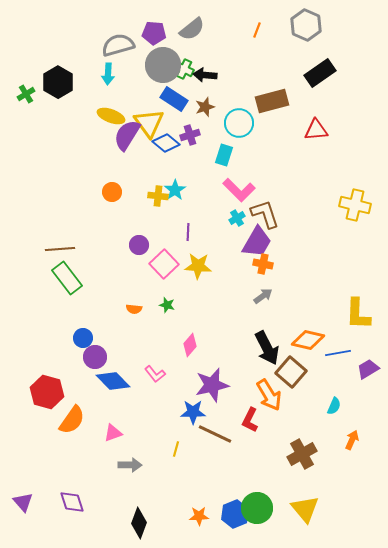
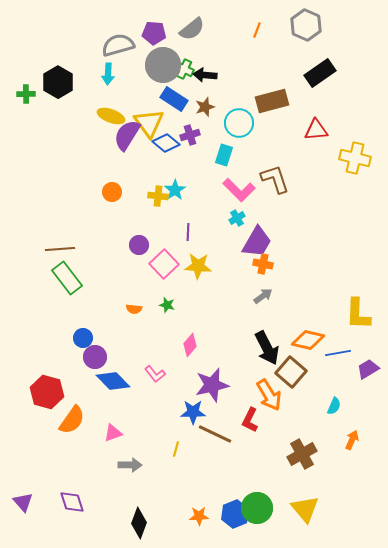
green cross at (26, 94): rotated 30 degrees clockwise
yellow cross at (355, 205): moved 47 px up
brown L-shape at (265, 214): moved 10 px right, 35 px up
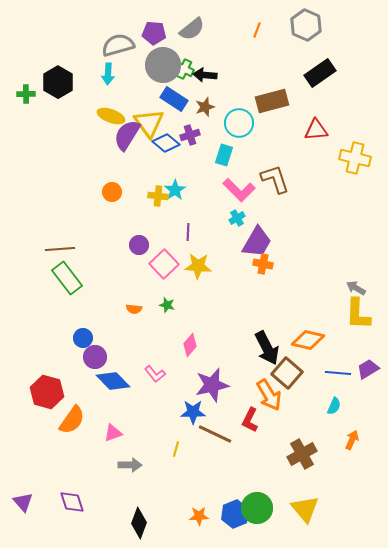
gray arrow at (263, 296): moved 93 px right, 8 px up; rotated 114 degrees counterclockwise
blue line at (338, 353): moved 20 px down; rotated 15 degrees clockwise
brown square at (291, 372): moved 4 px left, 1 px down
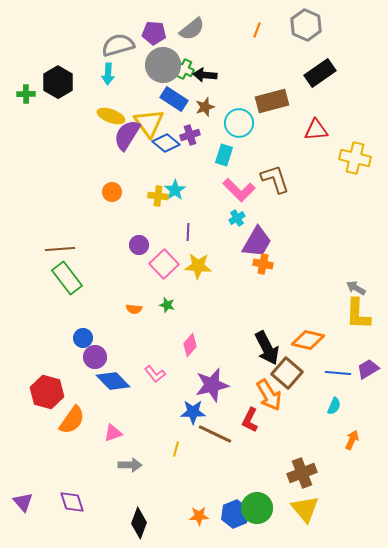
brown cross at (302, 454): moved 19 px down; rotated 8 degrees clockwise
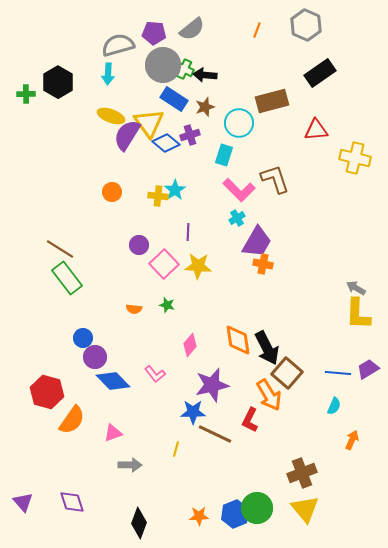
brown line at (60, 249): rotated 36 degrees clockwise
orange diamond at (308, 340): moved 70 px left; rotated 68 degrees clockwise
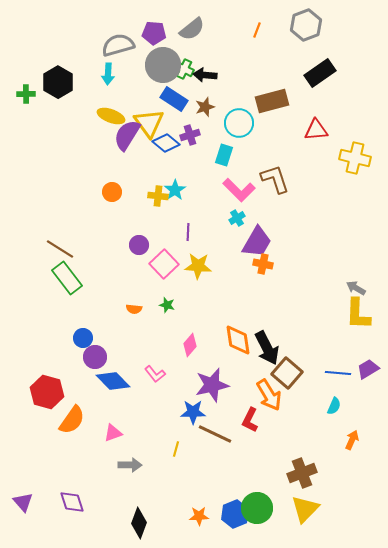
gray hexagon at (306, 25): rotated 16 degrees clockwise
yellow triangle at (305, 509): rotated 24 degrees clockwise
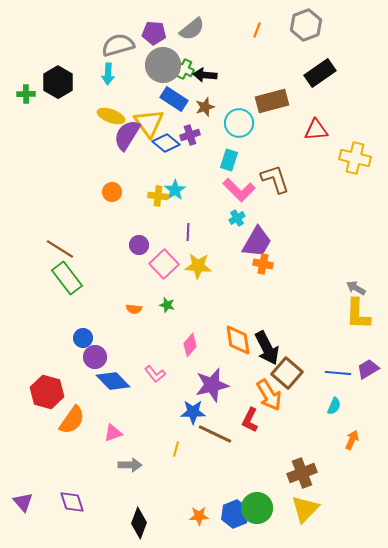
cyan rectangle at (224, 155): moved 5 px right, 5 px down
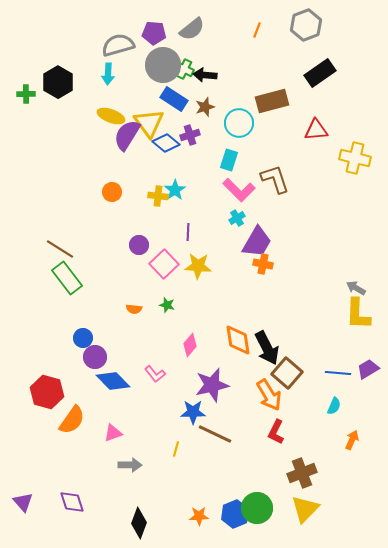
red L-shape at (250, 420): moved 26 px right, 12 px down
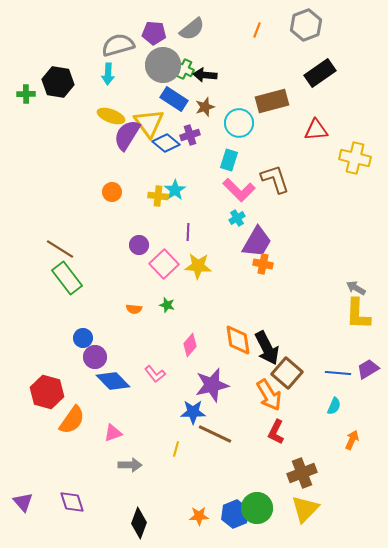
black hexagon at (58, 82): rotated 20 degrees counterclockwise
